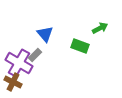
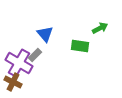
green rectangle: rotated 12 degrees counterclockwise
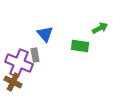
gray rectangle: rotated 56 degrees counterclockwise
purple cross: rotated 8 degrees counterclockwise
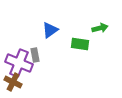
green arrow: rotated 14 degrees clockwise
blue triangle: moved 5 px right, 4 px up; rotated 36 degrees clockwise
green rectangle: moved 2 px up
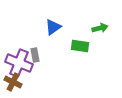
blue triangle: moved 3 px right, 3 px up
green rectangle: moved 2 px down
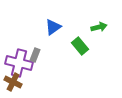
green arrow: moved 1 px left, 1 px up
green rectangle: rotated 42 degrees clockwise
gray rectangle: rotated 32 degrees clockwise
purple cross: rotated 8 degrees counterclockwise
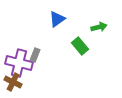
blue triangle: moved 4 px right, 8 px up
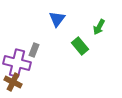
blue triangle: rotated 18 degrees counterclockwise
green arrow: rotated 133 degrees clockwise
gray rectangle: moved 1 px left, 5 px up
purple cross: moved 2 px left
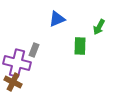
blue triangle: rotated 30 degrees clockwise
green rectangle: rotated 42 degrees clockwise
